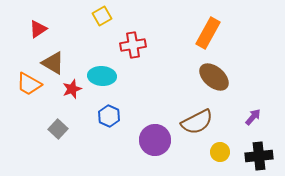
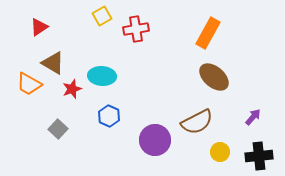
red triangle: moved 1 px right, 2 px up
red cross: moved 3 px right, 16 px up
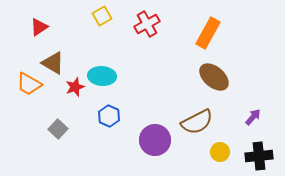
red cross: moved 11 px right, 5 px up; rotated 20 degrees counterclockwise
red star: moved 3 px right, 2 px up
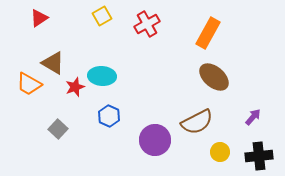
red triangle: moved 9 px up
